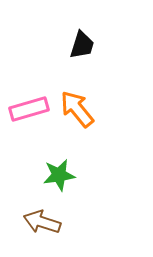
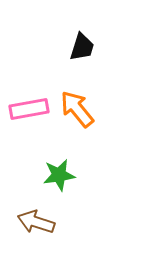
black trapezoid: moved 2 px down
pink rectangle: rotated 6 degrees clockwise
brown arrow: moved 6 px left
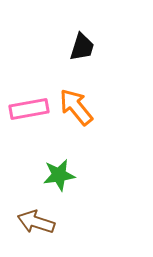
orange arrow: moved 1 px left, 2 px up
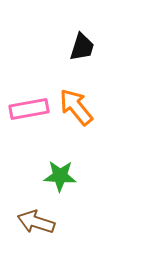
green star: moved 1 px right, 1 px down; rotated 12 degrees clockwise
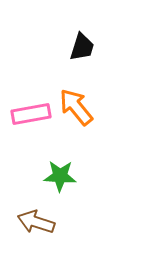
pink rectangle: moved 2 px right, 5 px down
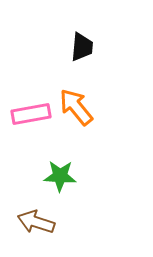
black trapezoid: rotated 12 degrees counterclockwise
